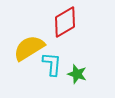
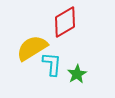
yellow semicircle: moved 3 px right
green star: rotated 24 degrees clockwise
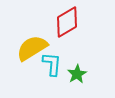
red diamond: moved 2 px right
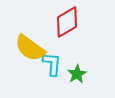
yellow semicircle: moved 2 px left; rotated 112 degrees counterclockwise
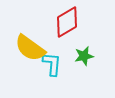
green star: moved 7 px right, 18 px up; rotated 18 degrees clockwise
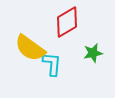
green star: moved 9 px right, 3 px up
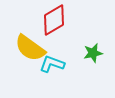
red diamond: moved 13 px left, 2 px up
cyan L-shape: rotated 75 degrees counterclockwise
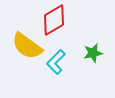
yellow semicircle: moved 3 px left, 2 px up
cyan L-shape: moved 4 px right, 2 px up; rotated 65 degrees counterclockwise
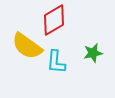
cyan L-shape: rotated 40 degrees counterclockwise
